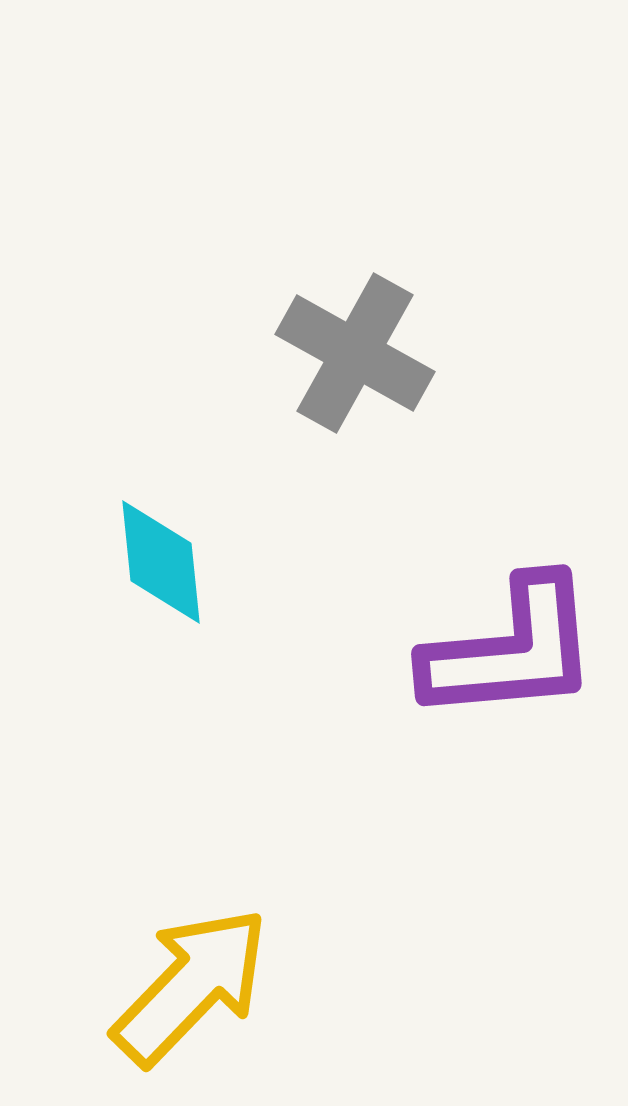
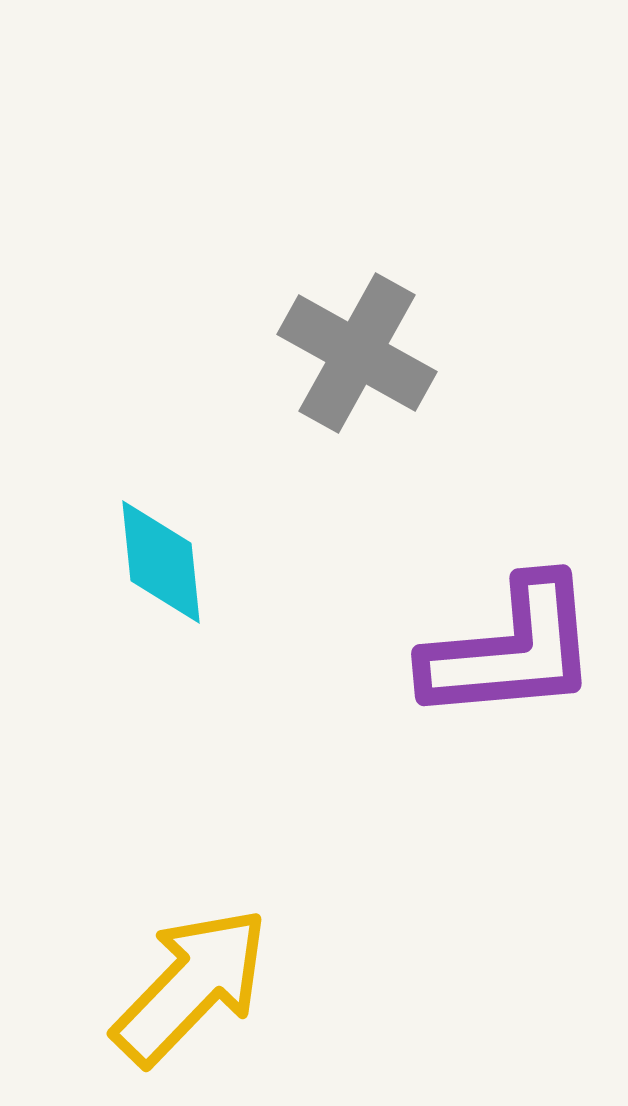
gray cross: moved 2 px right
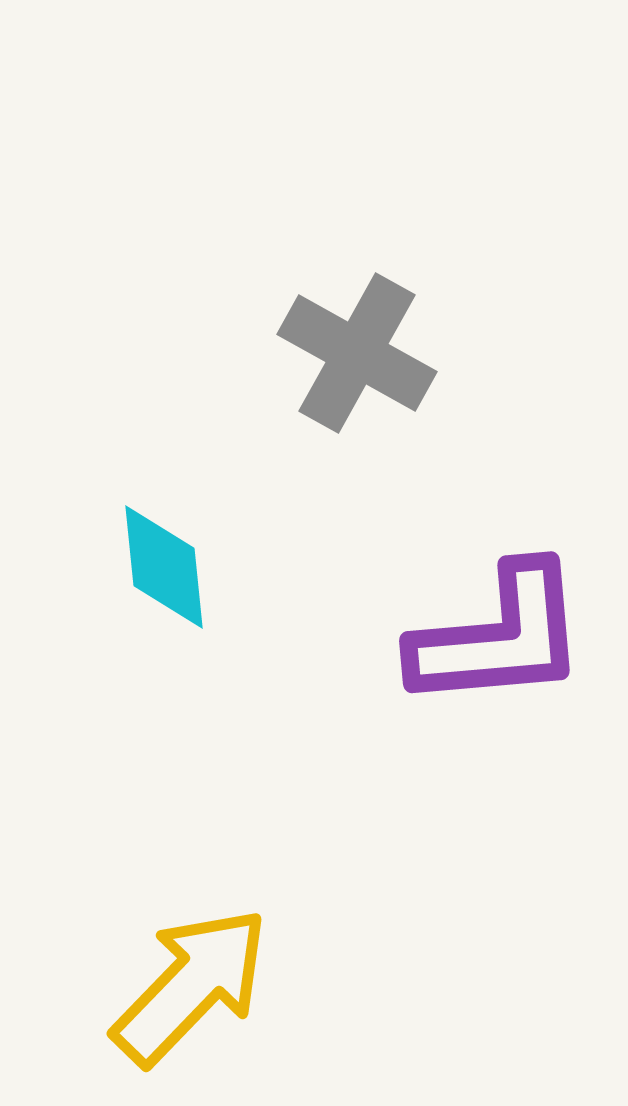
cyan diamond: moved 3 px right, 5 px down
purple L-shape: moved 12 px left, 13 px up
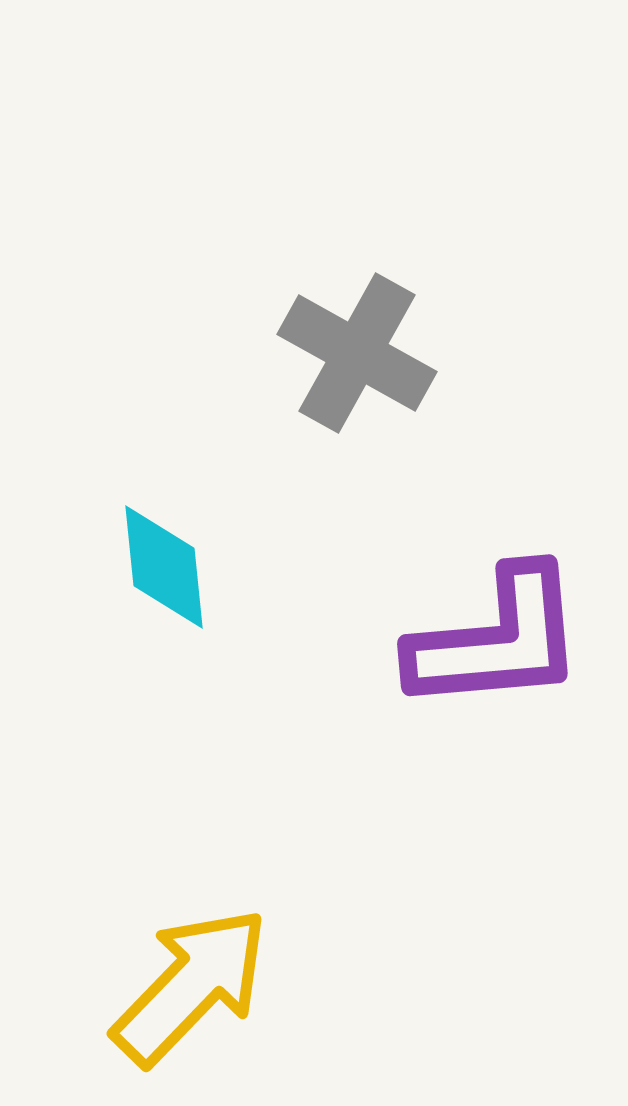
purple L-shape: moved 2 px left, 3 px down
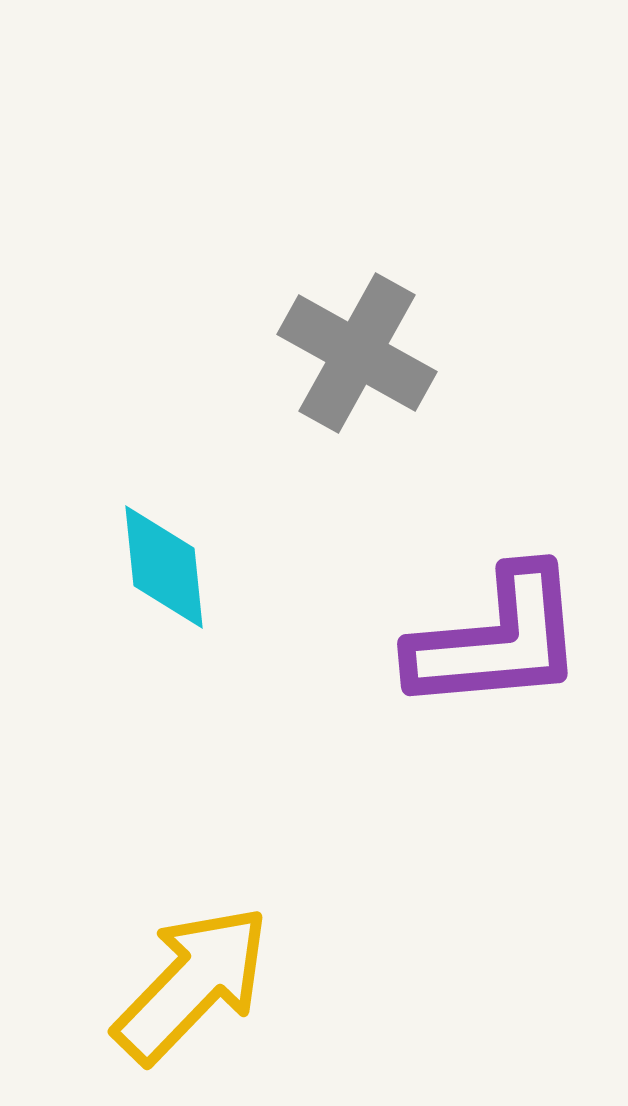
yellow arrow: moved 1 px right, 2 px up
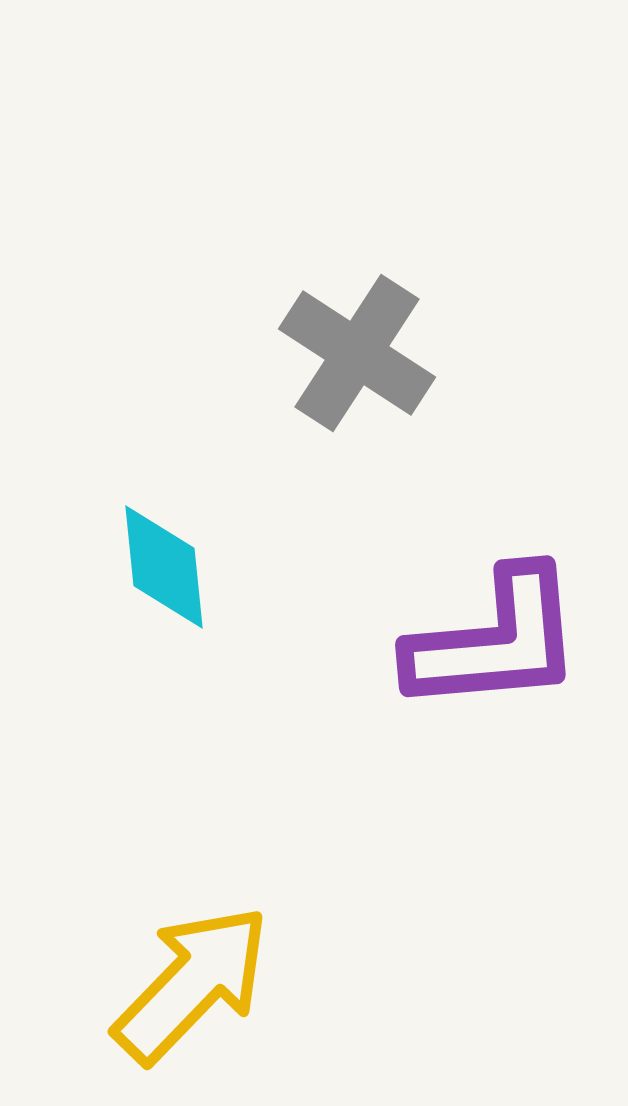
gray cross: rotated 4 degrees clockwise
purple L-shape: moved 2 px left, 1 px down
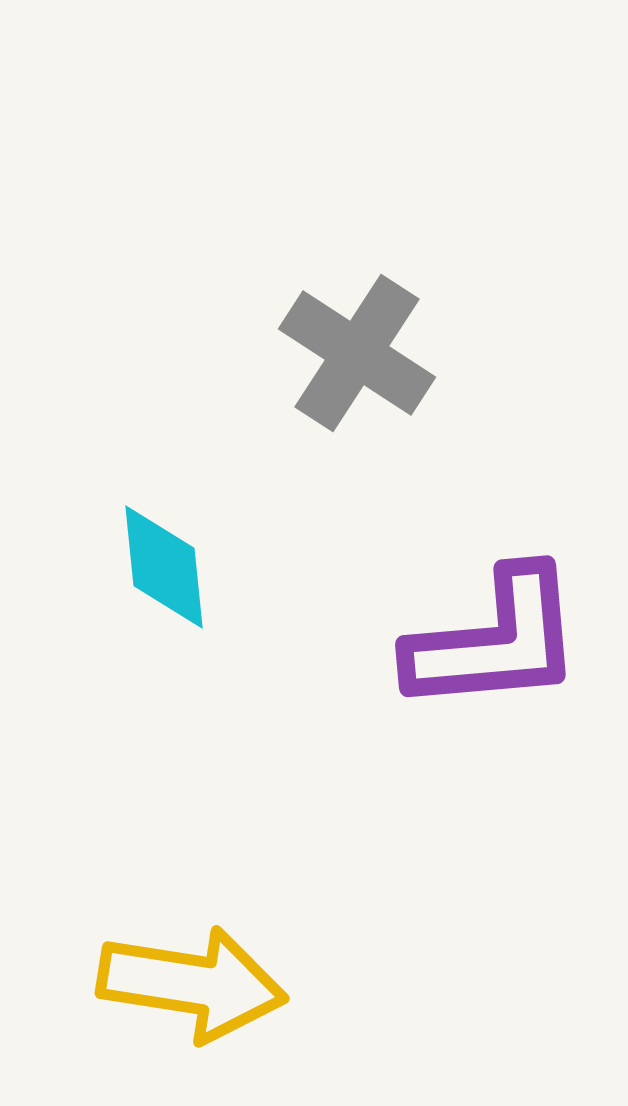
yellow arrow: rotated 55 degrees clockwise
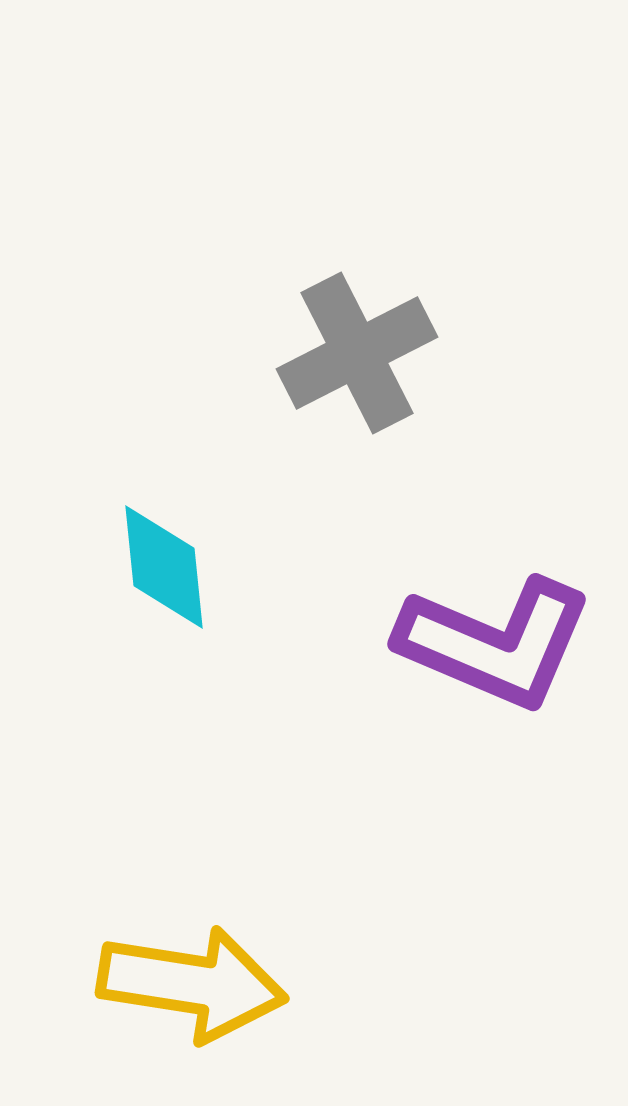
gray cross: rotated 30 degrees clockwise
purple L-shape: moved 2 px down; rotated 28 degrees clockwise
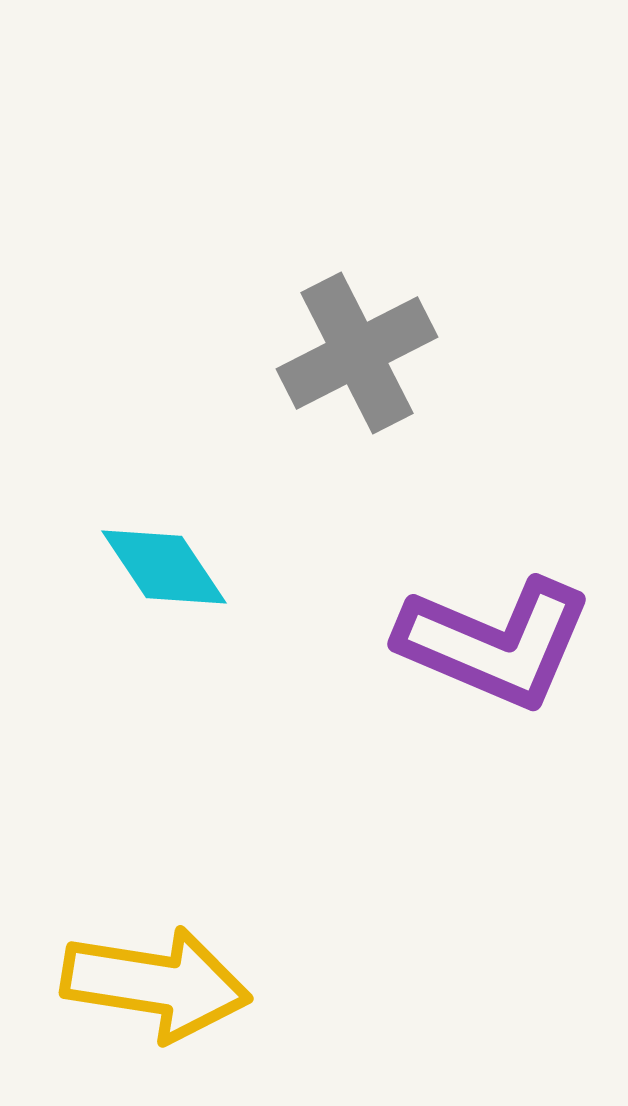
cyan diamond: rotated 28 degrees counterclockwise
yellow arrow: moved 36 px left
